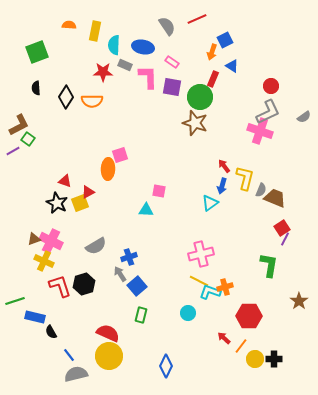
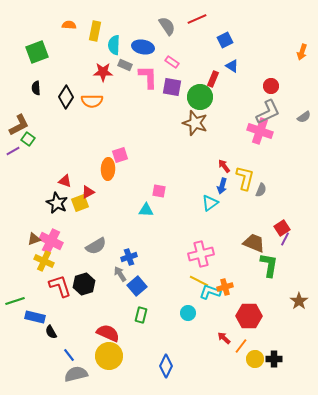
orange arrow at (212, 52): moved 90 px right
brown trapezoid at (275, 198): moved 21 px left, 45 px down
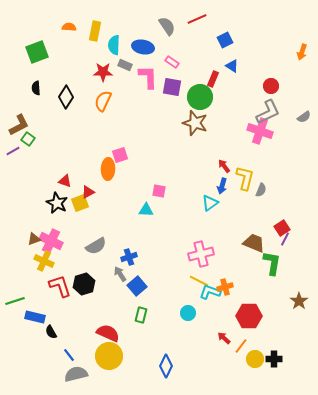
orange semicircle at (69, 25): moved 2 px down
orange semicircle at (92, 101): moved 11 px right; rotated 115 degrees clockwise
green L-shape at (269, 265): moved 3 px right, 2 px up
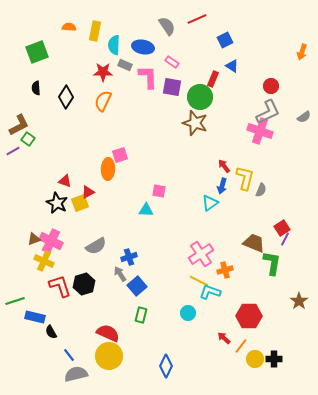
pink cross at (201, 254): rotated 20 degrees counterclockwise
orange cross at (225, 287): moved 17 px up
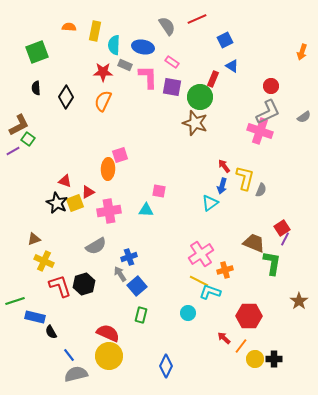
yellow square at (80, 203): moved 5 px left
pink cross at (51, 241): moved 58 px right, 30 px up; rotated 35 degrees counterclockwise
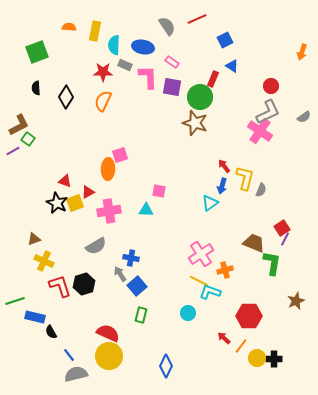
pink cross at (260, 131): rotated 15 degrees clockwise
blue cross at (129, 257): moved 2 px right, 1 px down; rotated 28 degrees clockwise
brown star at (299, 301): moved 3 px left; rotated 12 degrees clockwise
yellow circle at (255, 359): moved 2 px right, 1 px up
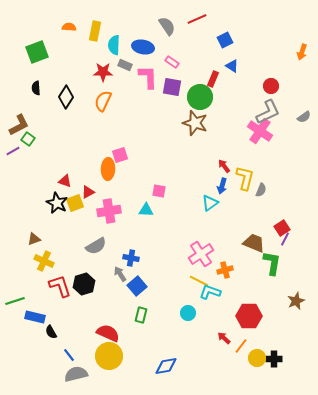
blue diamond at (166, 366): rotated 55 degrees clockwise
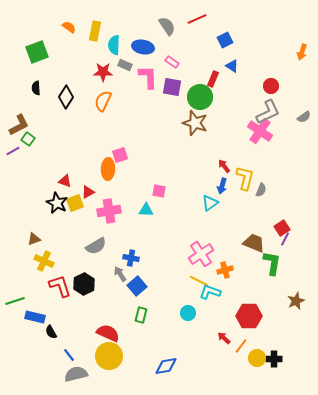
orange semicircle at (69, 27): rotated 32 degrees clockwise
black hexagon at (84, 284): rotated 10 degrees counterclockwise
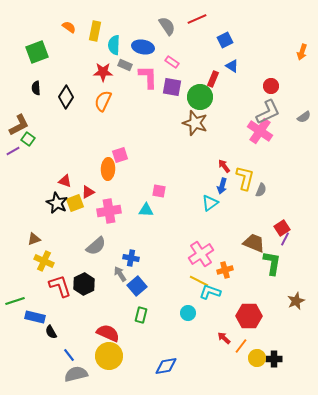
gray semicircle at (96, 246): rotated 10 degrees counterclockwise
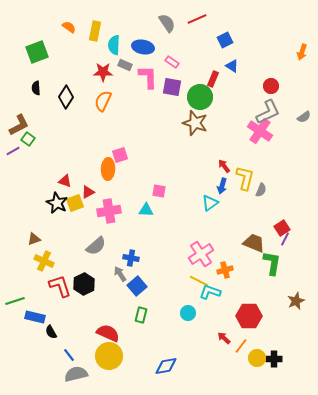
gray semicircle at (167, 26): moved 3 px up
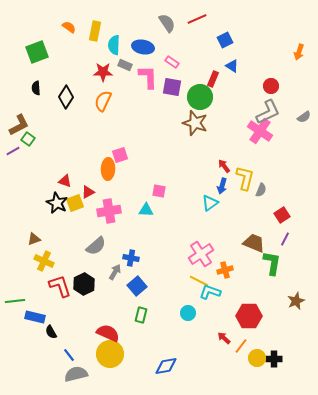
orange arrow at (302, 52): moved 3 px left
red square at (282, 228): moved 13 px up
gray arrow at (120, 274): moved 5 px left, 2 px up; rotated 63 degrees clockwise
green line at (15, 301): rotated 12 degrees clockwise
yellow circle at (109, 356): moved 1 px right, 2 px up
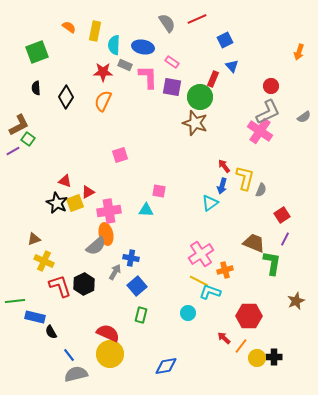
blue triangle at (232, 66): rotated 16 degrees clockwise
orange ellipse at (108, 169): moved 2 px left, 65 px down; rotated 15 degrees counterclockwise
black cross at (274, 359): moved 2 px up
